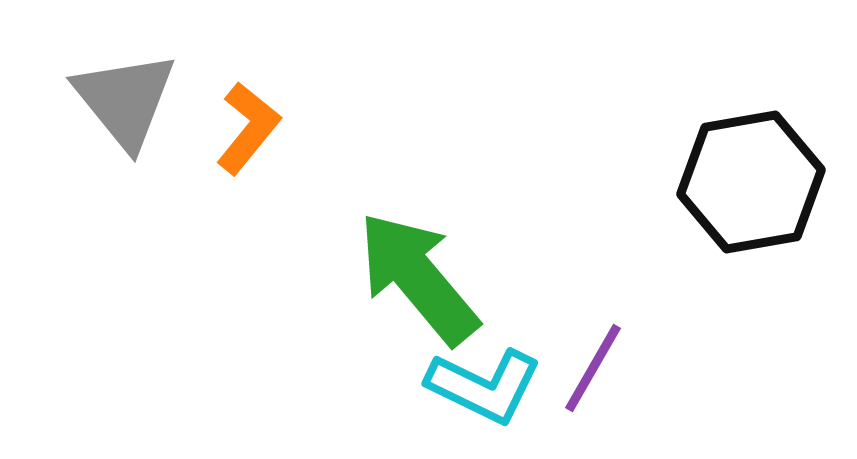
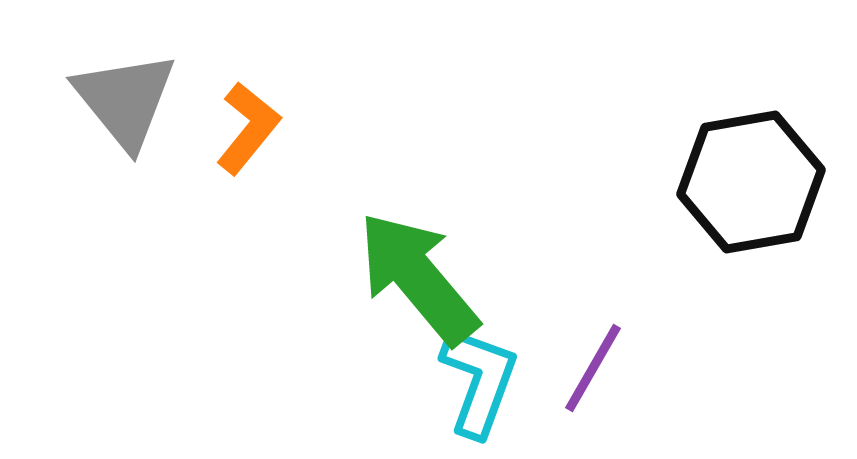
cyan L-shape: moved 5 px left, 5 px up; rotated 96 degrees counterclockwise
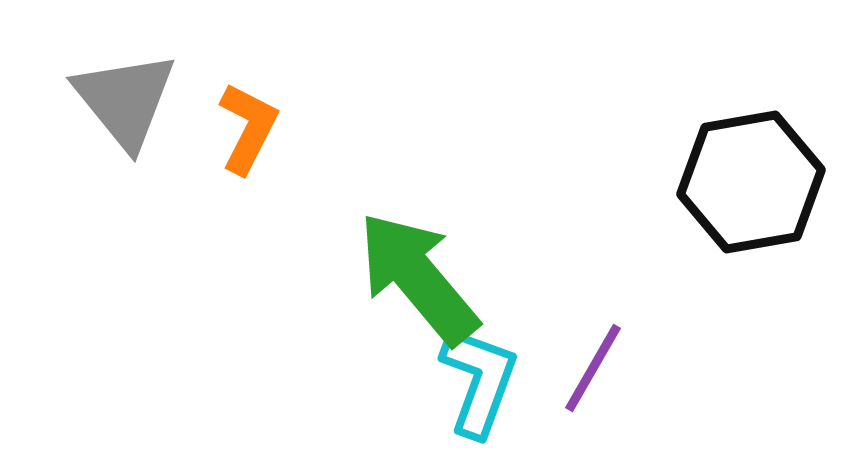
orange L-shape: rotated 12 degrees counterclockwise
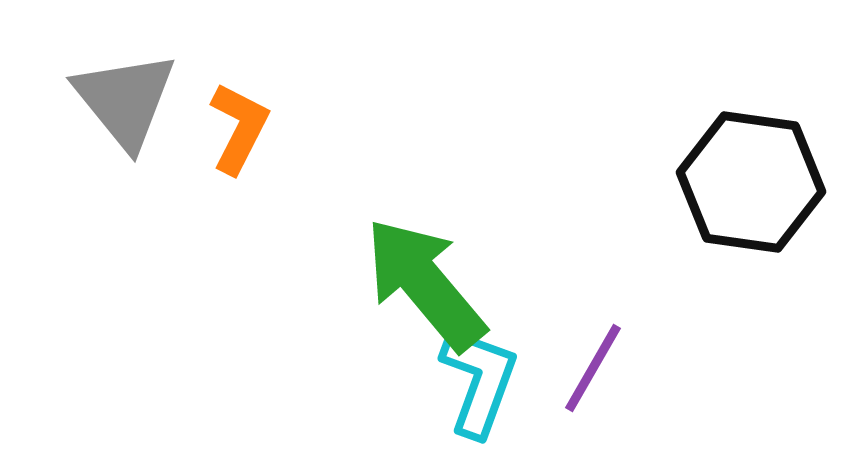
orange L-shape: moved 9 px left
black hexagon: rotated 18 degrees clockwise
green arrow: moved 7 px right, 6 px down
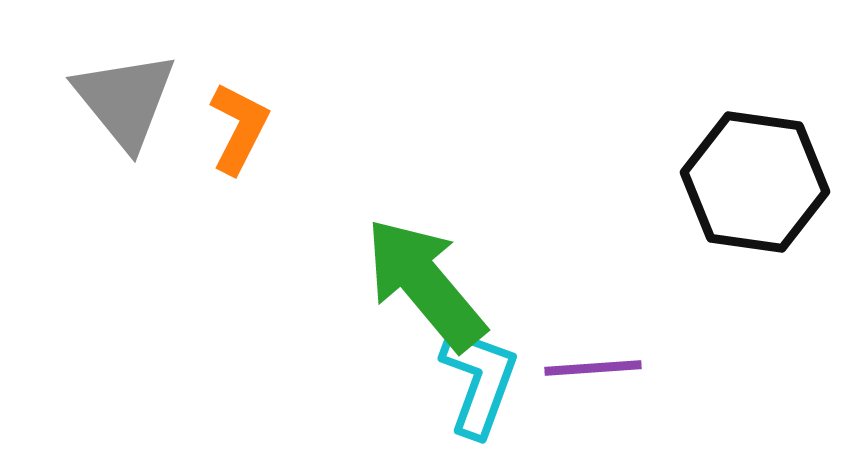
black hexagon: moved 4 px right
purple line: rotated 56 degrees clockwise
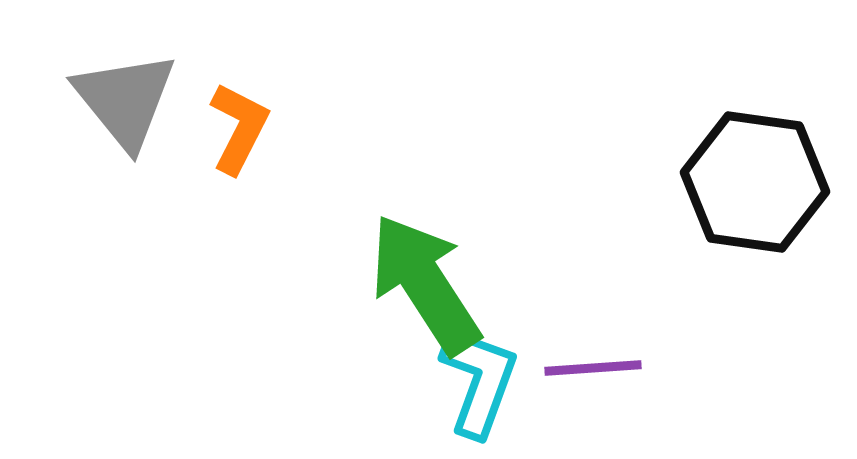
green arrow: rotated 7 degrees clockwise
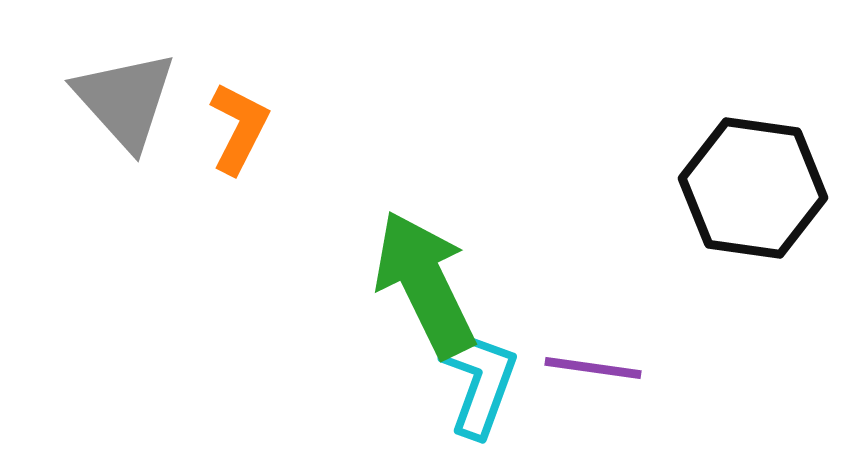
gray triangle: rotated 3 degrees counterclockwise
black hexagon: moved 2 px left, 6 px down
green arrow: rotated 7 degrees clockwise
purple line: rotated 12 degrees clockwise
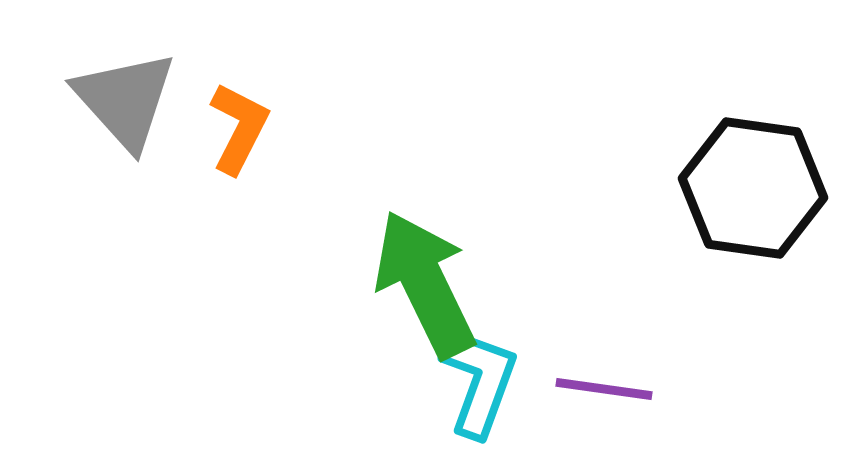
purple line: moved 11 px right, 21 px down
